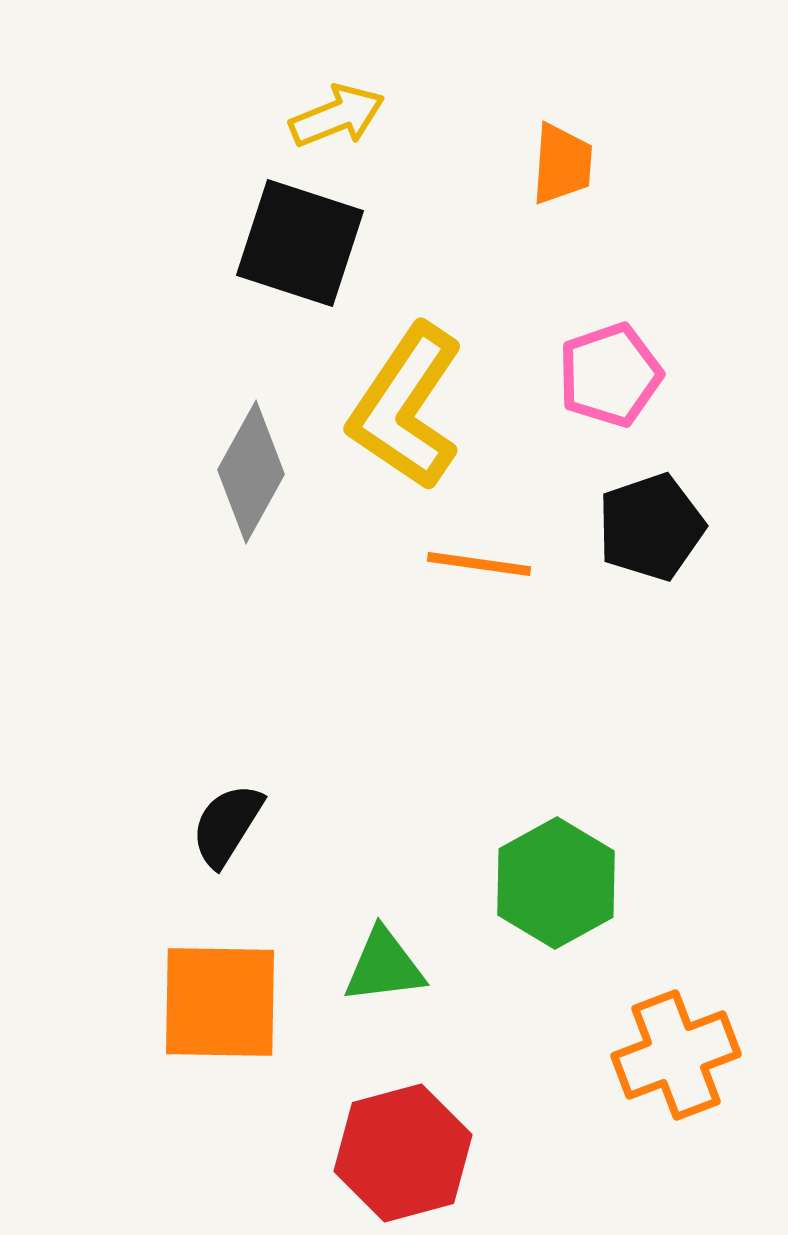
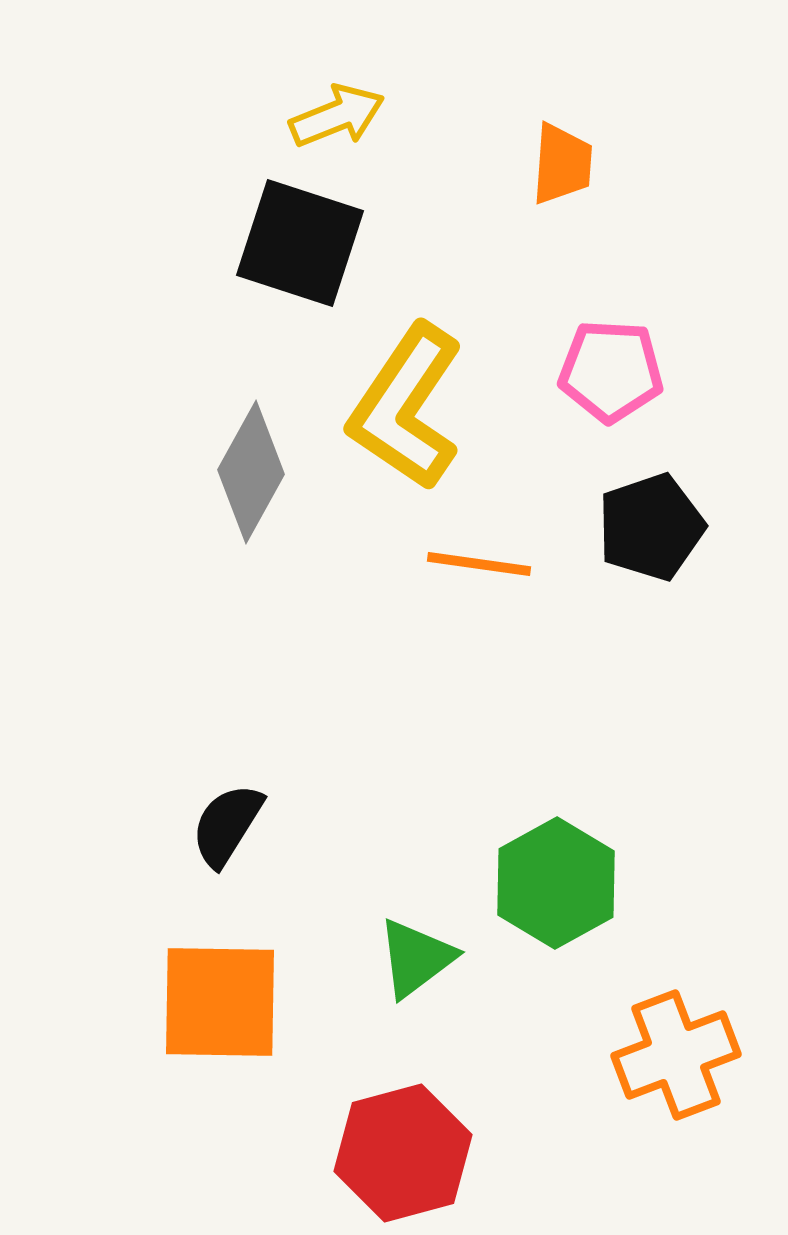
pink pentagon: moved 1 px right, 4 px up; rotated 22 degrees clockwise
green triangle: moved 32 px right, 8 px up; rotated 30 degrees counterclockwise
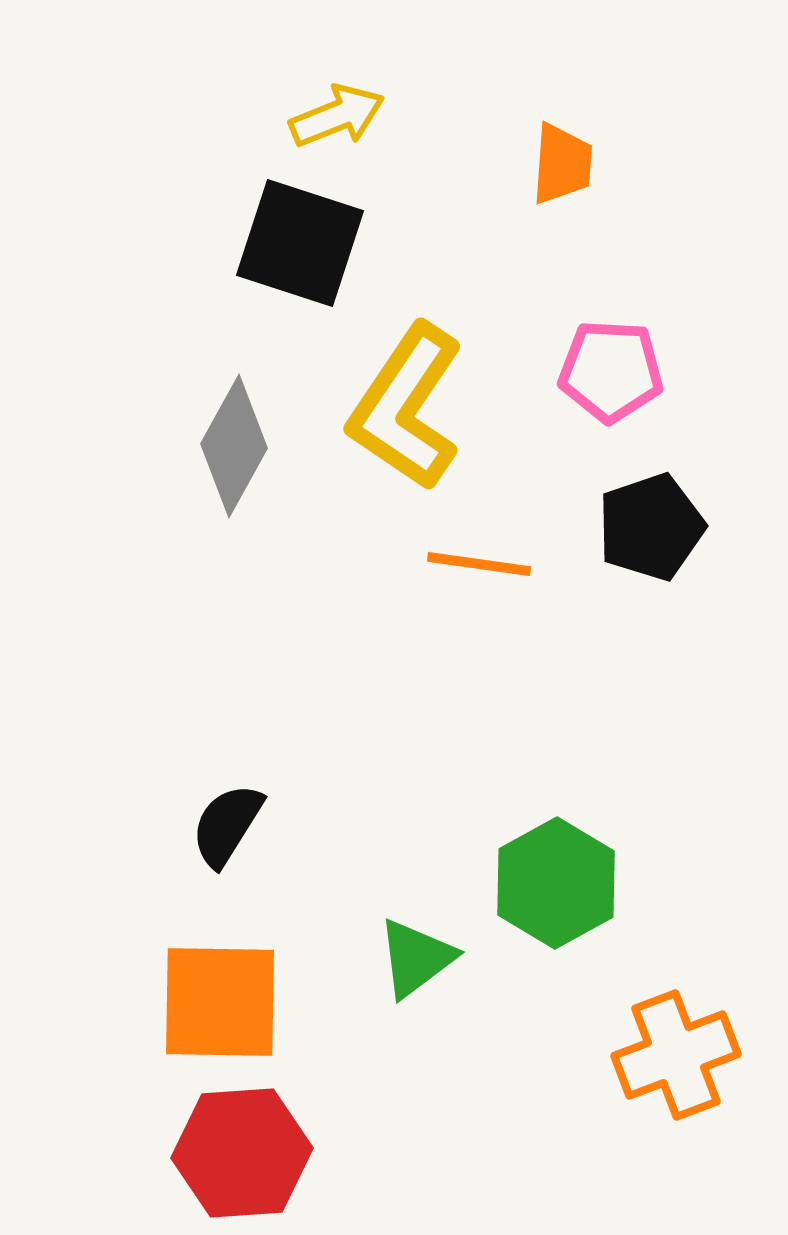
gray diamond: moved 17 px left, 26 px up
red hexagon: moved 161 px left; rotated 11 degrees clockwise
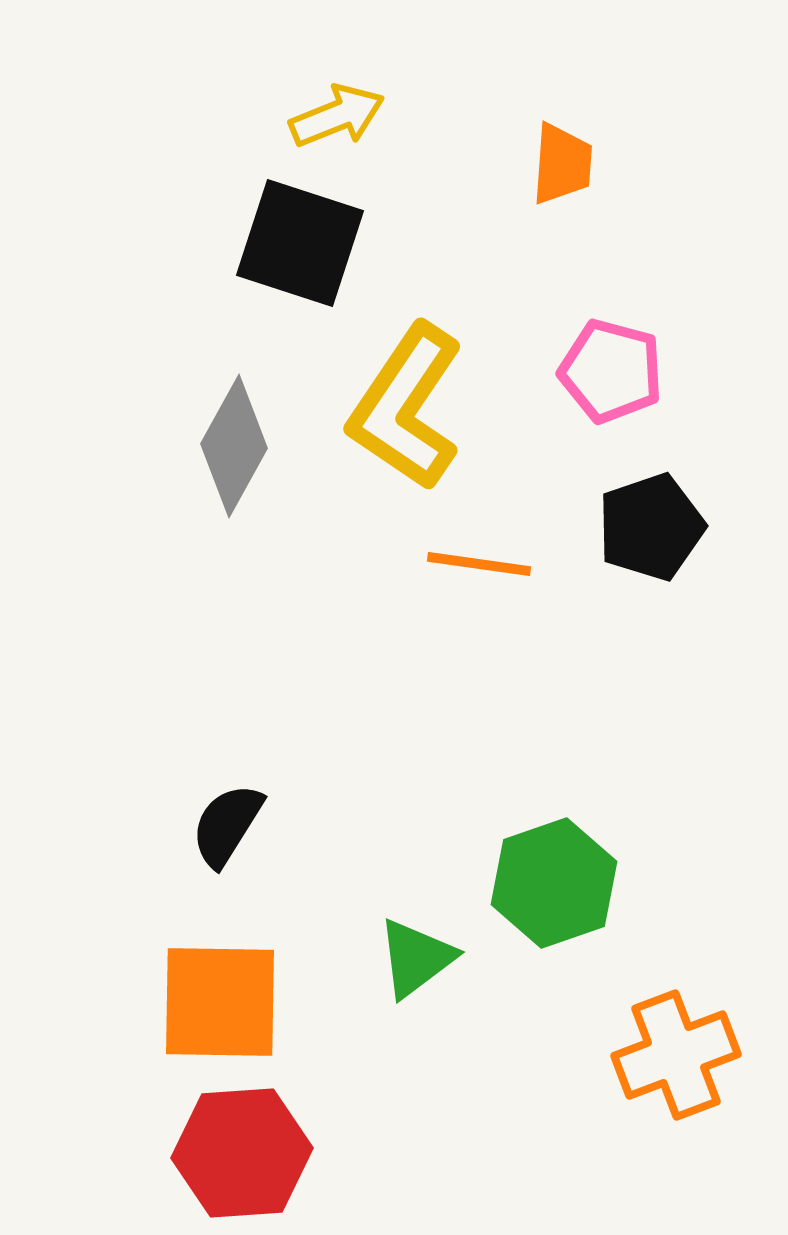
pink pentagon: rotated 12 degrees clockwise
green hexagon: moved 2 px left; rotated 10 degrees clockwise
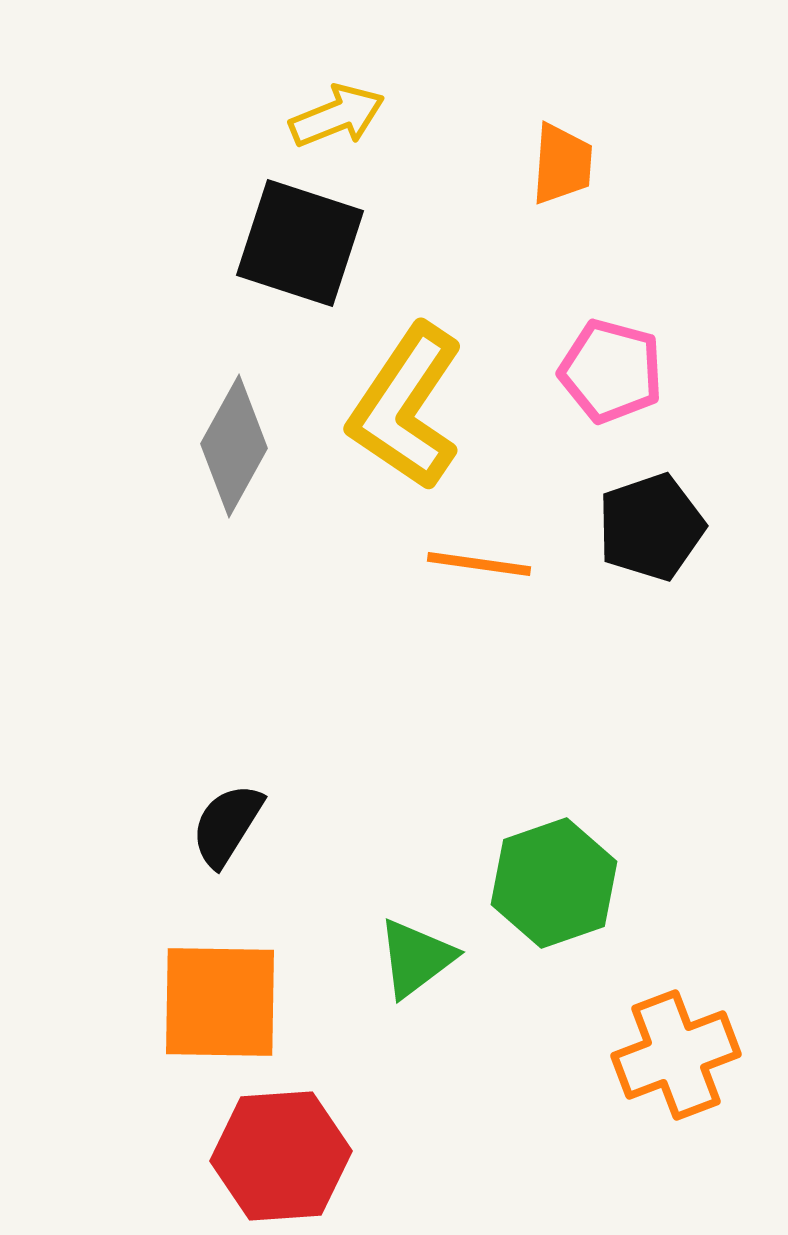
red hexagon: moved 39 px right, 3 px down
